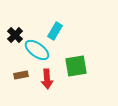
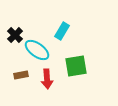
cyan rectangle: moved 7 px right
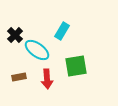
brown rectangle: moved 2 px left, 2 px down
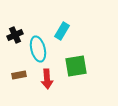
black cross: rotated 21 degrees clockwise
cyan ellipse: moved 1 px right, 1 px up; rotated 40 degrees clockwise
brown rectangle: moved 2 px up
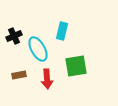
cyan rectangle: rotated 18 degrees counterclockwise
black cross: moved 1 px left, 1 px down
cyan ellipse: rotated 15 degrees counterclockwise
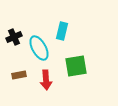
black cross: moved 1 px down
cyan ellipse: moved 1 px right, 1 px up
red arrow: moved 1 px left, 1 px down
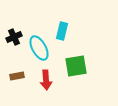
brown rectangle: moved 2 px left, 1 px down
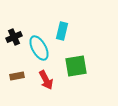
red arrow: rotated 24 degrees counterclockwise
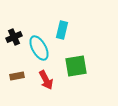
cyan rectangle: moved 1 px up
